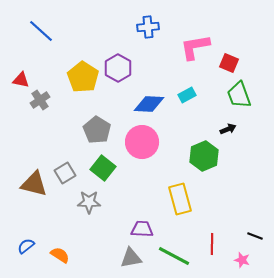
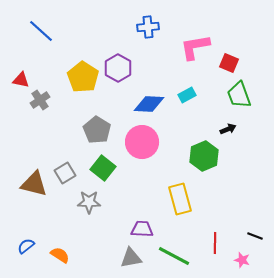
red line: moved 3 px right, 1 px up
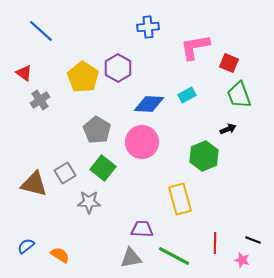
red triangle: moved 3 px right, 7 px up; rotated 24 degrees clockwise
black line: moved 2 px left, 4 px down
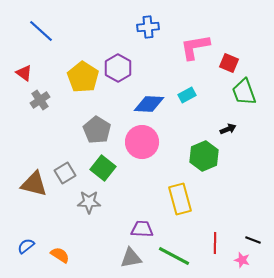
green trapezoid: moved 5 px right, 3 px up
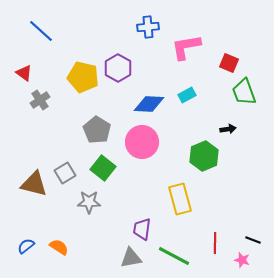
pink L-shape: moved 9 px left
yellow pentagon: rotated 20 degrees counterclockwise
black arrow: rotated 14 degrees clockwise
purple trapezoid: rotated 85 degrees counterclockwise
orange semicircle: moved 1 px left, 8 px up
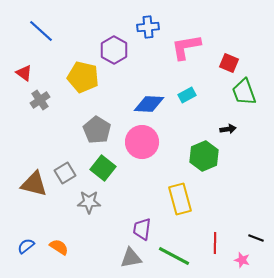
purple hexagon: moved 4 px left, 18 px up
black line: moved 3 px right, 2 px up
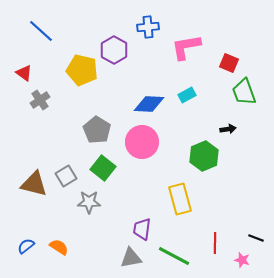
yellow pentagon: moved 1 px left, 7 px up
gray square: moved 1 px right, 3 px down
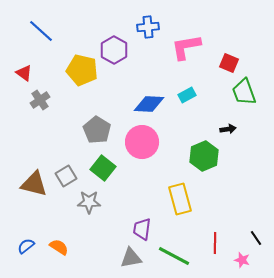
black line: rotated 35 degrees clockwise
